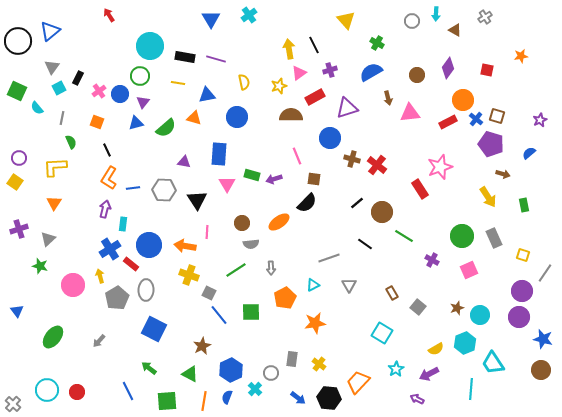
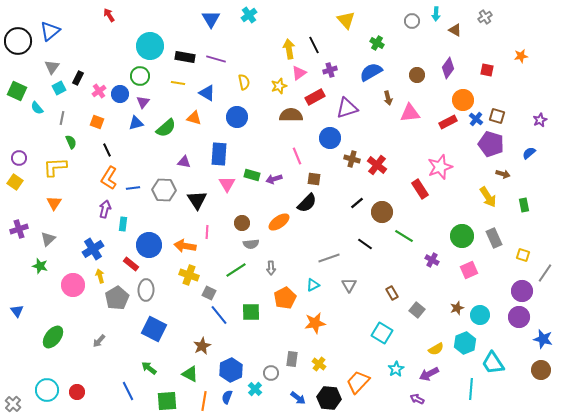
blue triangle at (207, 95): moved 2 px up; rotated 42 degrees clockwise
blue cross at (110, 249): moved 17 px left
gray square at (418, 307): moved 1 px left, 3 px down
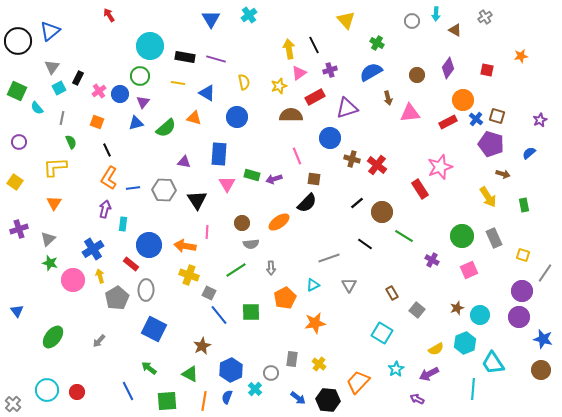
purple circle at (19, 158): moved 16 px up
green star at (40, 266): moved 10 px right, 3 px up
pink circle at (73, 285): moved 5 px up
cyan line at (471, 389): moved 2 px right
black hexagon at (329, 398): moved 1 px left, 2 px down
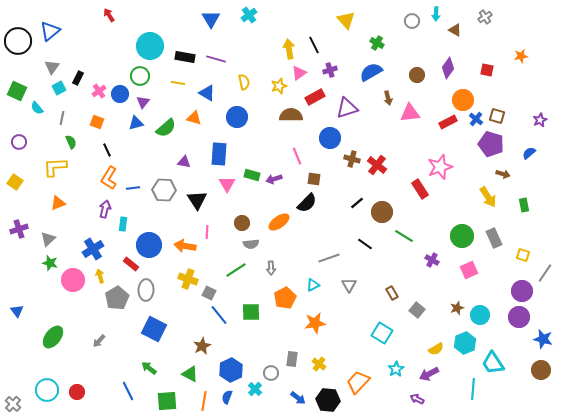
orange triangle at (54, 203): moved 4 px right; rotated 35 degrees clockwise
yellow cross at (189, 275): moved 1 px left, 4 px down
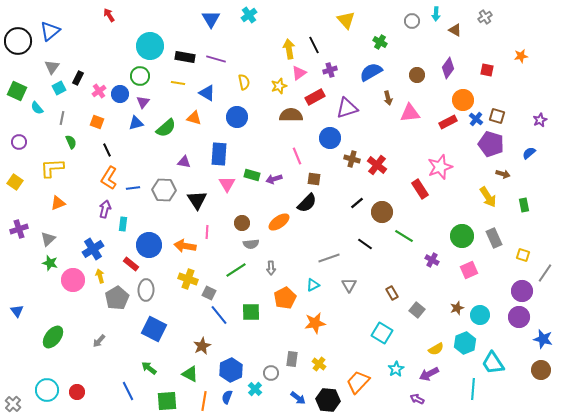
green cross at (377, 43): moved 3 px right, 1 px up
yellow L-shape at (55, 167): moved 3 px left, 1 px down
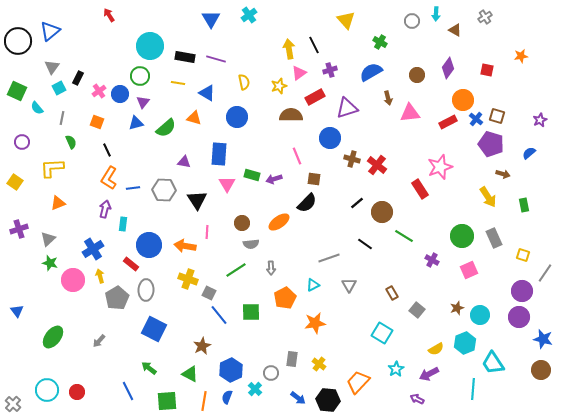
purple circle at (19, 142): moved 3 px right
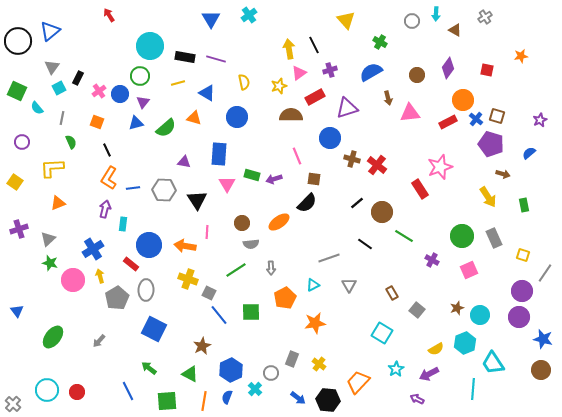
yellow line at (178, 83): rotated 24 degrees counterclockwise
gray rectangle at (292, 359): rotated 14 degrees clockwise
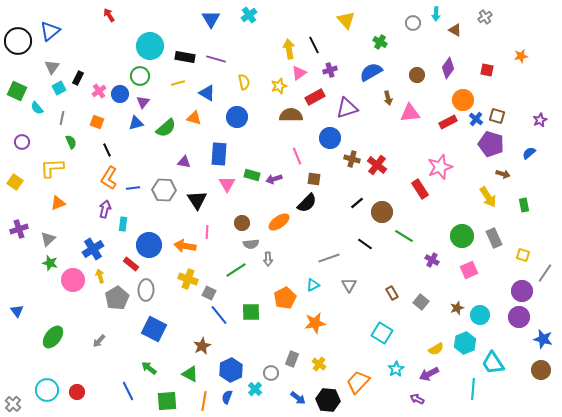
gray circle at (412, 21): moved 1 px right, 2 px down
gray arrow at (271, 268): moved 3 px left, 9 px up
gray square at (417, 310): moved 4 px right, 8 px up
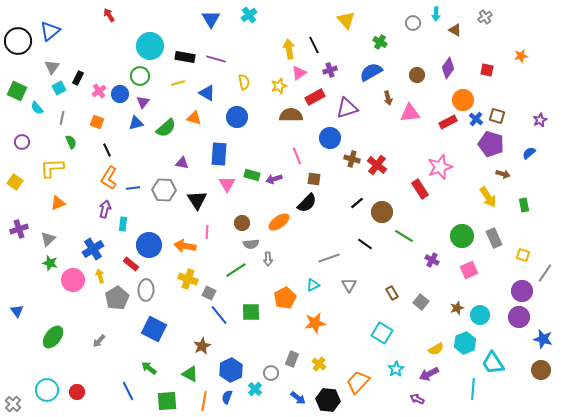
purple triangle at (184, 162): moved 2 px left, 1 px down
